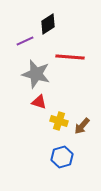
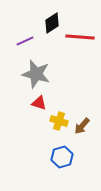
black diamond: moved 4 px right, 1 px up
red line: moved 10 px right, 20 px up
red triangle: moved 1 px down
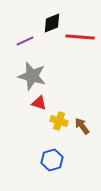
black diamond: rotated 10 degrees clockwise
gray star: moved 4 px left, 2 px down
brown arrow: rotated 102 degrees clockwise
blue hexagon: moved 10 px left, 3 px down
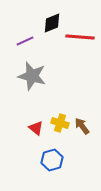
red triangle: moved 3 px left, 25 px down; rotated 21 degrees clockwise
yellow cross: moved 1 px right, 2 px down
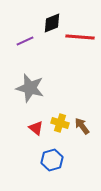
gray star: moved 2 px left, 12 px down
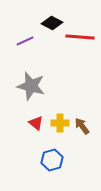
black diamond: rotated 50 degrees clockwise
gray star: moved 1 px right, 2 px up
yellow cross: rotated 18 degrees counterclockwise
red triangle: moved 5 px up
